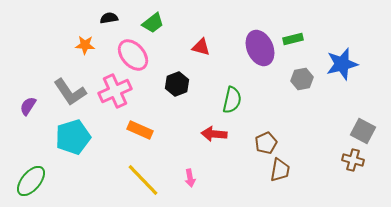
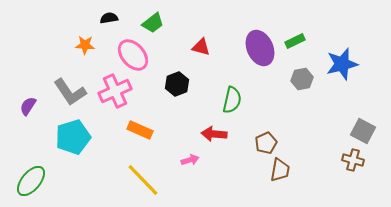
green rectangle: moved 2 px right, 2 px down; rotated 12 degrees counterclockwise
pink arrow: moved 18 px up; rotated 96 degrees counterclockwise
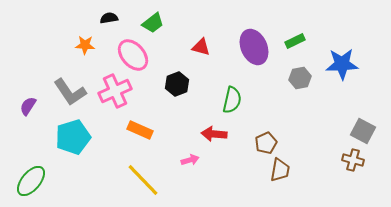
purple ellipse: moved 6 px left, 1 px up
blue star: rotated 12 degrees clockwise
gray hexagon: moved 2 px left, 1 px up
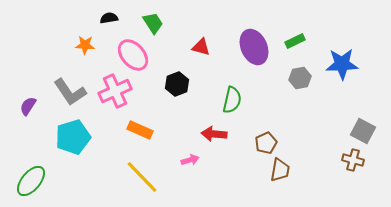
green trapezoid: rotated 85 degrees counterclockwise
yellow line: moved 1 px left, 3 px up
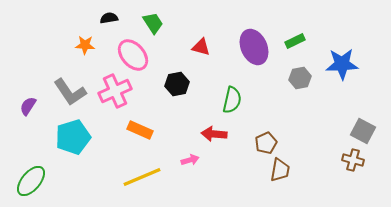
black hexagon: rotated 10 degrees clockwise
yellow line: rotated 69 degrees counterclockwise
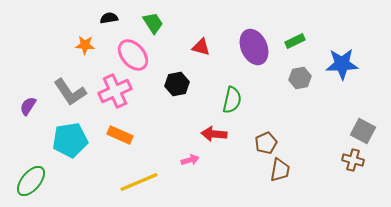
orange rectangle: moved 20 px left, 5 px down
cyan pentagon: moved 3 px left, 3 px down; rotated 8 degrees clockwise
yellow line: moved 3 px left, 5 px down
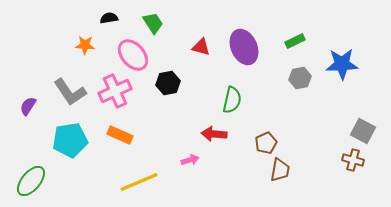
purple ellipse: moved 10 px left
black hexagon: moved 9 px left, 1 px up
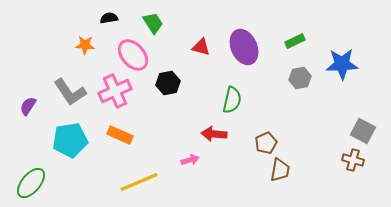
green ellipse: moved 2 px down
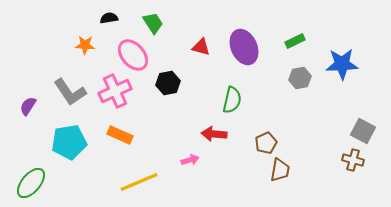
cyan pentagon: moved 1 px left, 2 px down
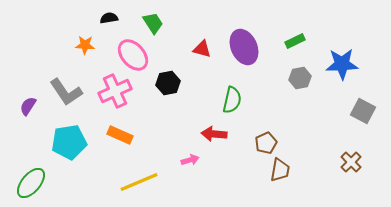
red triangle: moved 1 px right, 2 px down
gray L-shape: moved 4 px left
gray square: moved 20 px up
brown cross: moved 2 px left, 2 px down; rotated 30 degrees clockwise
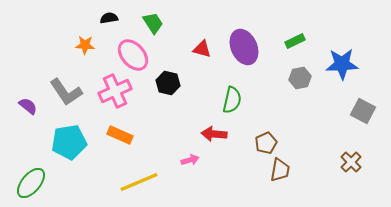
black hexagon: rotated 25 degrees clockwise
purple semicircle: rotated 96 degrees clockwise
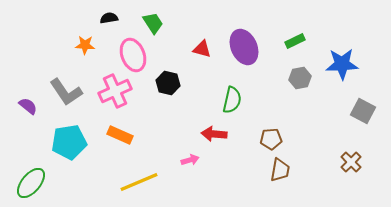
pink ellipse: rotated 20 degrees clockwise
brown pentagon: moved 5 px right, 4 px up; rotated 20 degrees clockwise
